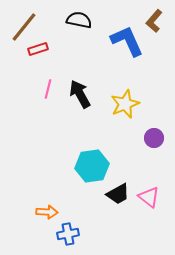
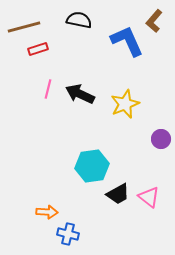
brown line: rotated 36 degrees clockwise
black arrow: rotated 36 degrees counterclockwise
purple circle: moved 7 px right, 1 px down
blue cross: rotated 25 degrees clockwise
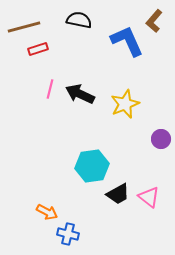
pink line: moved 2 px right
orange arrow: rotated 25 degrees clockwise
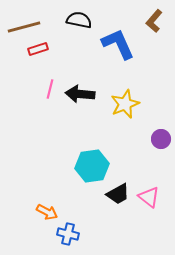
blue L-shape: moved 9 px left, 3 px down
black arrow: rotated 20 degrees counterclockwise
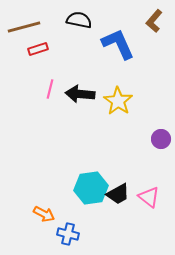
yellow star: moved 7 px left, 3 px up; rotated 16 degrees counterclockwise
cyan hexagon: moved 1 px left, 22 px down
orange arrow: moved 3 px left, 2 px down
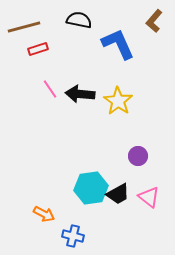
pink line: rotated 48 degrees counterclockwise
purple circle: moved 23 px left, 17 px down
blue cross: moved 5 px right, 2 px down
